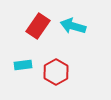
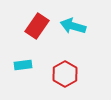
red rectangle: moved 1 px left
red hexagon: moved 9 px right, 2 px down
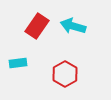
cyan rectangle: moved 5 px left, 2 px up
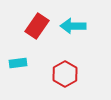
cyan arrow: rotated 15 degrees counterclockwise
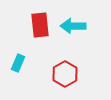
red rectangle: moved 3 px right, 1 px up; rotated 40 degrees counterclockwise
cyan rectangle: rotated 60 degrees counterclockwise
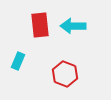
cyan rectangle: moved 2 px up
red hexagon: rotated 10 degrees counterclockwise
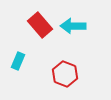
red rectangle: rotated 35 degrees counterclockwise
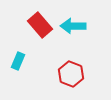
red hexagon: moved 6 px right
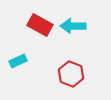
red rectangle: rotated 20 degrees counterclockwise
cyan rectangle: rotated 42 degrees clockwise
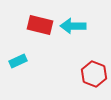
red rectangle: rotated 15 degrees counterclockwise
red hexagon: moved 23 px right
